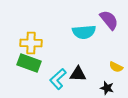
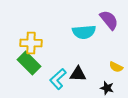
green rectangle: rotated 25 degrees clockwise
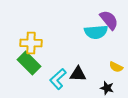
cyan semicircle: moved 12 px right
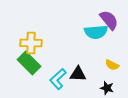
yellow semicircle: moved 4 px left, 2 px up
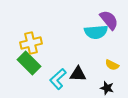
yellow cross: rotated 15 degrees counterclockwise
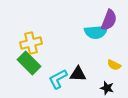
purple semicircle: rotated 60 degrees clockwise
yellow semicircle: moved 2 px right
cyan L-shape: rotated 15 degrees clockwise
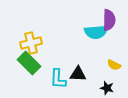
purple semicircle: rotated 20 degrees counterclockwise
cyan L-shape: rotated 60 degrees counterclockwise
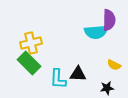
black star: rotated 24 degrees counterclockwise
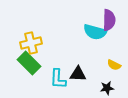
cyan semicircle: moved 1 px left; rotated 20 degrees clockwise
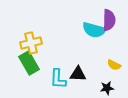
cyan semicircle: moved 1 px left, 2 px up
green rectangle: rotated 15 degrees clockwise
